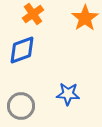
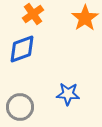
blue diamond: moved 1 px up
gray circle: moved 1 px left, 1 px down
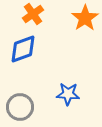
blue diamond: moved 1 px right
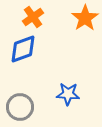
orange cross: moved 3 px down
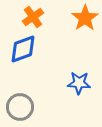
blue star: moved 11 px right, 11 px up
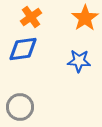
orange cross: moved 2 px left
blue diamond: rotated 12 degrees clockwise
blue star: moved 22 px up
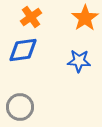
blue diamond: moved 1 px down
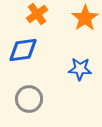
orange cross: moved 6 px right, 3 px up
blue star: moved 1 px right, 8 px down
gray circle: moved 9 px right, 8 px up
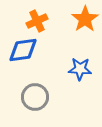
orange cross: moved 7 px down; rotated 10 degrees clockwise
orange star: moved 1 px down
gray circle: moved 6 px right, 2 px up
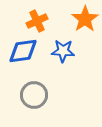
blue diamond: moved 1 px down
blue star: moved 17 px left, 18 px up
gray circle: moved 1 px left, 2 px up
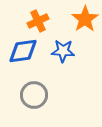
orange cross: moved 1 px right
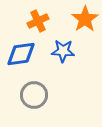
blue diamond: moved 2 px left, 3 px down
